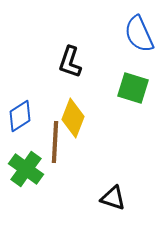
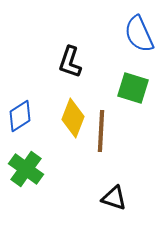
brown line: moved 46 px right, 11 px up
black triangle: moved 1 px right
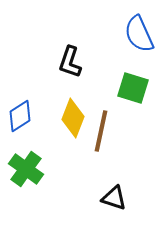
brown line: rotated 9 degrees clockwise
